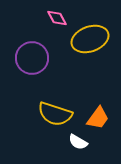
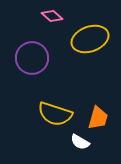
pink diamond: moved 5 px left, 2 px up; rotated 20 degrees counterclockwise
orange trapezoid: rotated 20 degrees counterclockwise
white semicircle: moved 2 px right
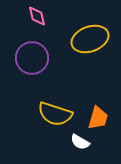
pink diamond: moved 15 px left; rotated 35 degrees clockwise
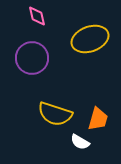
orange trapezoid: moved 1 px down
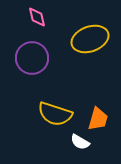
pink diamond: moved 1 px down
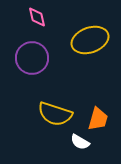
yellow ellipse: moved 1 px down
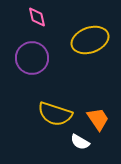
orange trapezoid: rotated 50 degrees counterclockwise
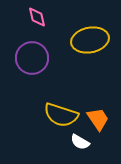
yellow ellipse: rotated 9 degrees clockwise
yellow semicircle: moved 6 px right, 1 px down
